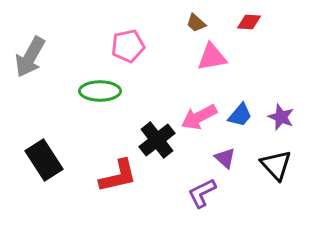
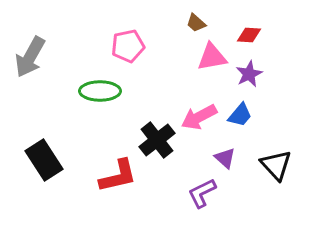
red diamond: moved 13 px down
purple star: moved 32 px left, 43 px up; rotated 24 degrees clockwise
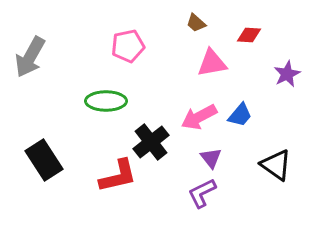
pink triangle: moved 6 px down
purple star: moved 38 px right
green ellipse: moved 6 px right, 10 px down
black cross: moved 6 px left, 2 px down
purple triangle: moved 14 px left; rotated 10 degrees clockwise
black triangle: rotated 12 degrees counterclockwise
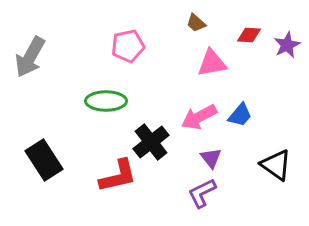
purple star: moved 29 px up
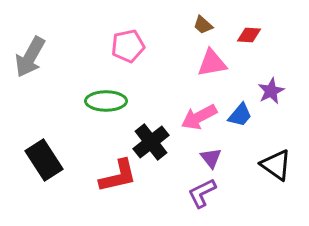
brown trapezoid: moved 7 px right, 2 px down
purple star: moved 16 px left, 46 px down
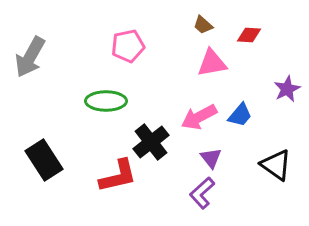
purple star: moved 16 px right, 2 px up
purple L-shape: rotated 16 degrees counterclockwise
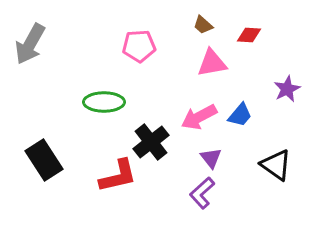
pink pentagon: moved 11 px right; rotated 8 degrees clockwise
gray arrow: moved 13 px up
green ellipse: moved 2 px left, 1 px down
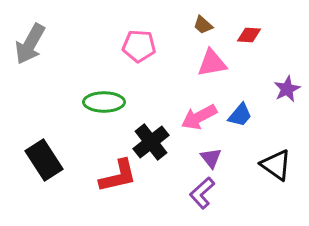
pink pentagon: rotated 8 degrees clockwise
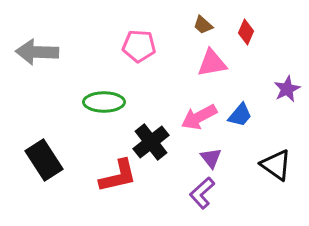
red diamond: moved 3 px left, 3 px up; rotated 70 degrees counterclockwise
gray arrow: moved 7 px right, 8 px down; rotated 63 degrees clockwise
